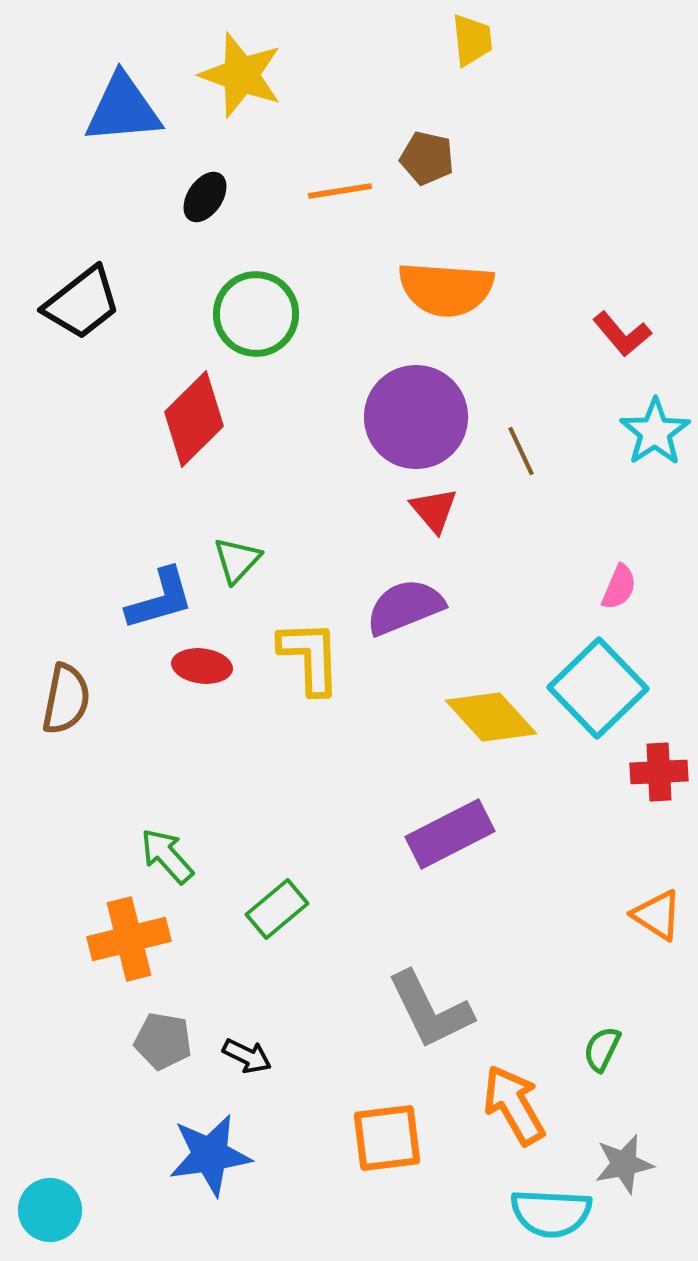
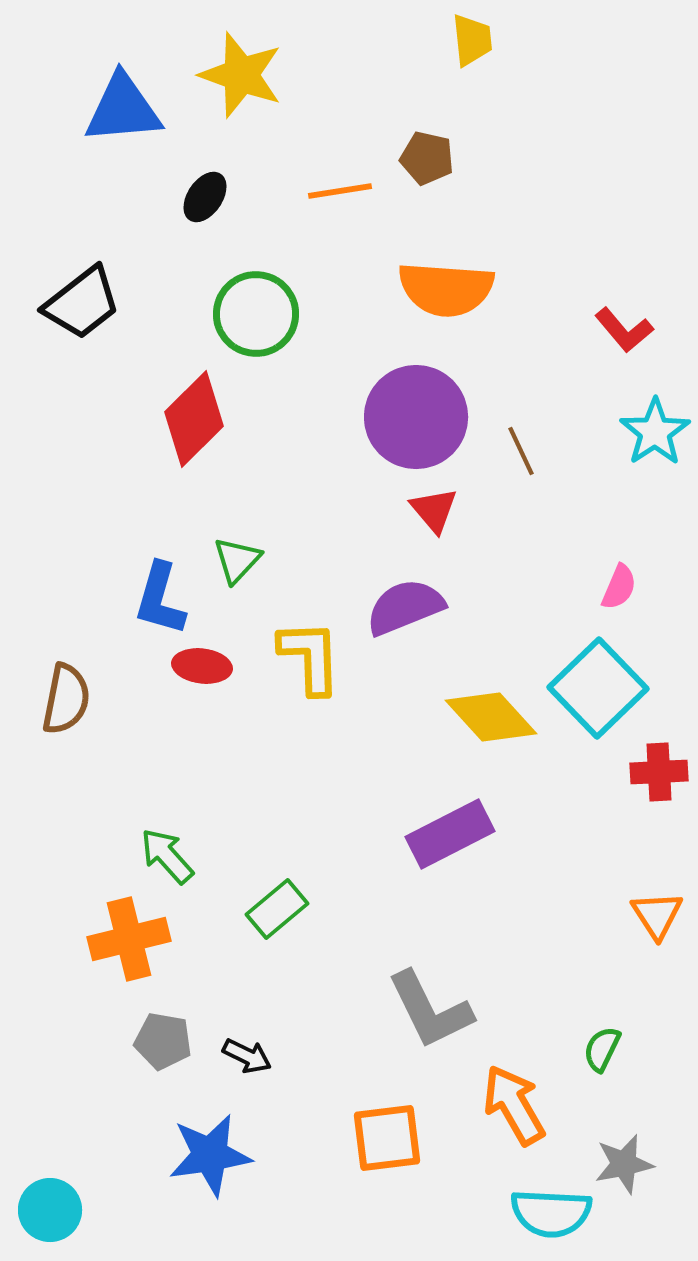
red L-shape: moved 2 px right, 4 px up
blue L-shape: rotated 122 degrees clockwise
orange triangle: rotated 24 degrees clockwise
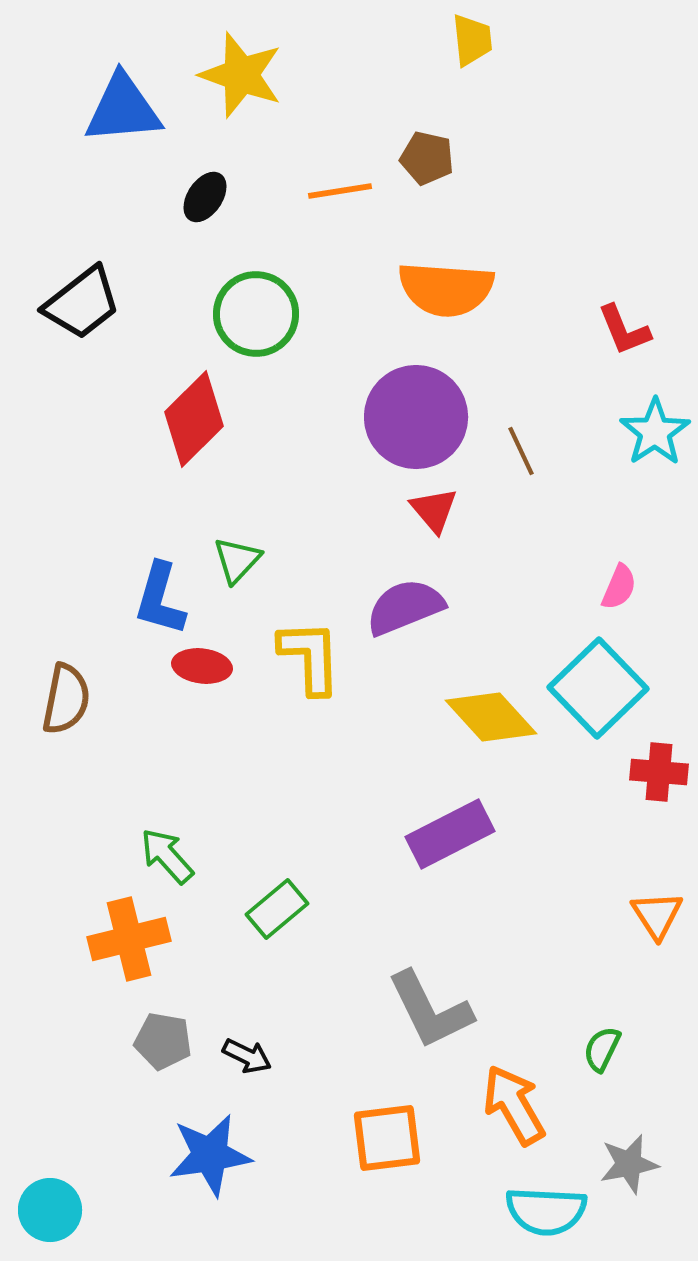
red L-shape: rotated 18 degrees clockwise
red cross: rotated 8 degrees clockwise
gray star: moved 5 px right
cyan semicircle: moved 5 px left, 2 px up
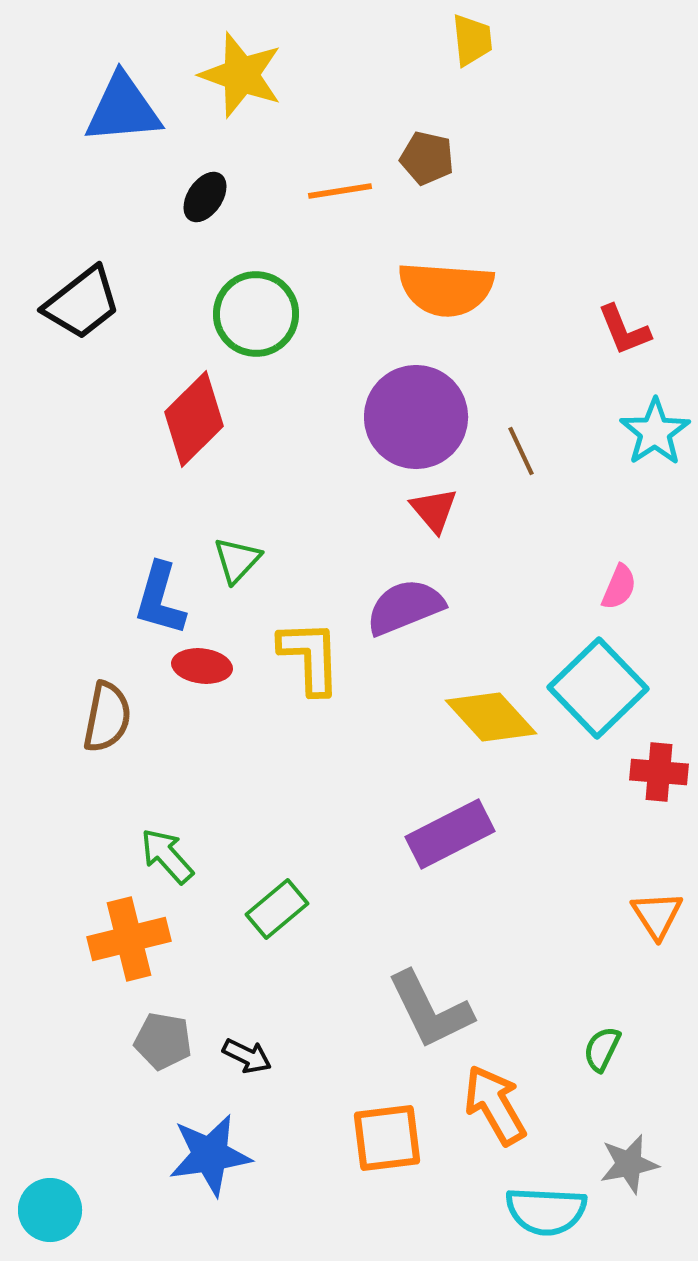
brown semicircle: moved 41 px right, 18 px down
orange arrow: moved 19 px left
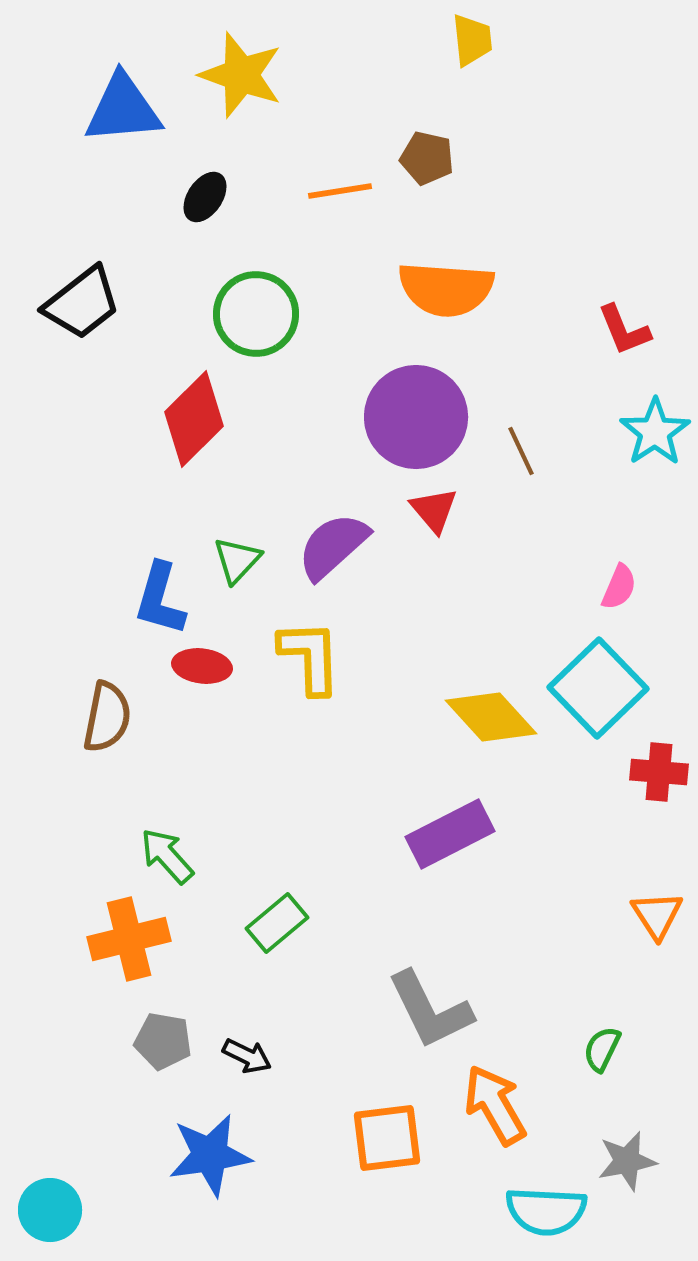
purple semicircle: moved 72 px left, 61 px up; rotated 20 degrees counterclockwise
green rectangle: moved 14 px down
gray star: moved 2 px left, 3 px up
